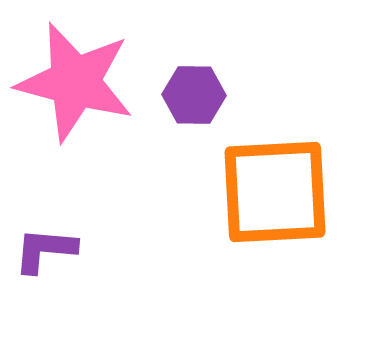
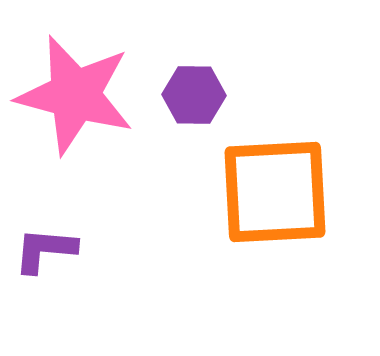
pink star: moved 13 px down
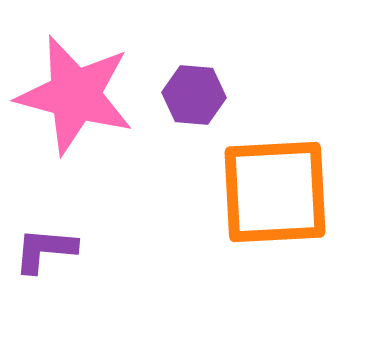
purple hexagon: rotated 4 degrees clockwise
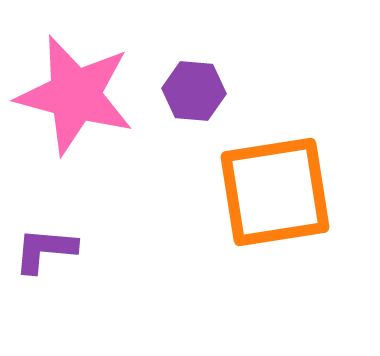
purple hexagon: moved 4 px up
orange square: rotated 6 degrees counterclockwise
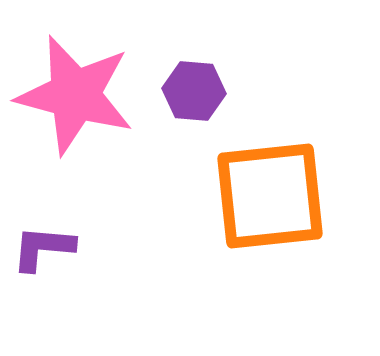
orange square: moved 5 px left, 4 px down; rotated 3 degrees clockwise
purple L-shape: moved 2 px left, 2 px up
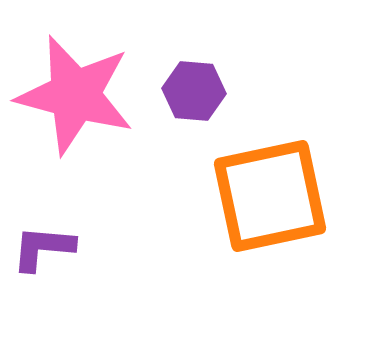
orange square: rotated 6 degrees counterclockwise
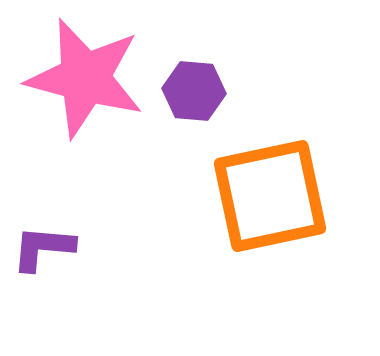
pink star: moved 10 px right, 17 px up
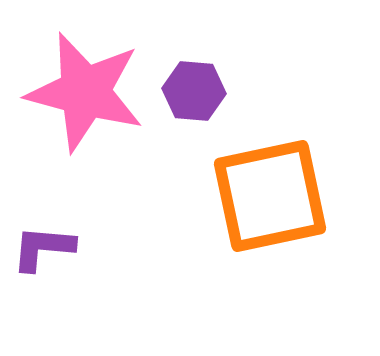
pink star: moved 14 px down
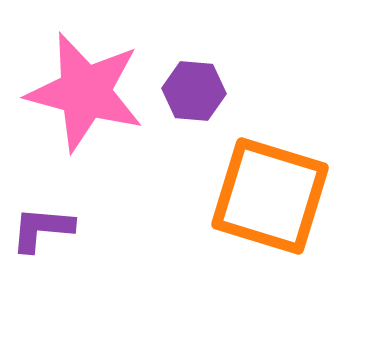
orange square: rotated 29 degrees clockwise
purple L-shape: moved 1 px left, 19 px up
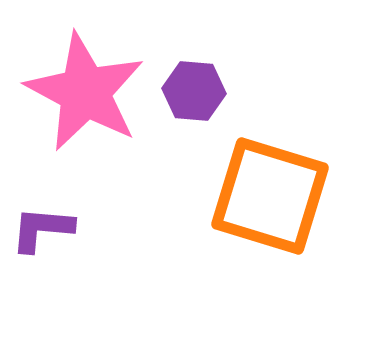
pink star: rotated 13 degrees clockwise
